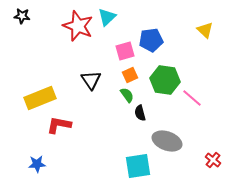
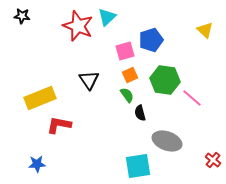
blue pentagon: rotated 10 degrees counterclockwise
black triangle: moved 2 px left
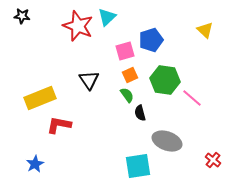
blue star: moved 2 px left; rotated 24 degrees counterclockwise
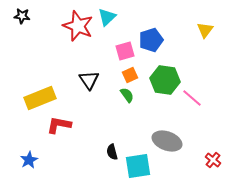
yellow triangle: rotated 24 degrees clockwise
black semicircle: moved 28 px left, 39 px down
blue star: moved 6 px left, 4 px up
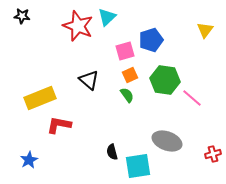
black triangle: rotated 15 degrees counterclockwise
red cross: moved 6 px up; rotated 35 degrees clockwise
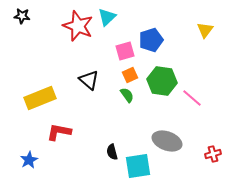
green hexagon: moved 3 px left, 1 px down
red L-shape: moved 7 px down
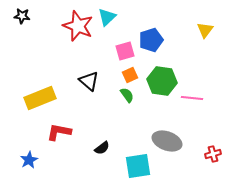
black triangle: moved 1 px down
pink line: rotated 35 degrees counterclockwise
black semicircle: moved 10 px left, 4 px up; rotated 112 degrees counterclockwise
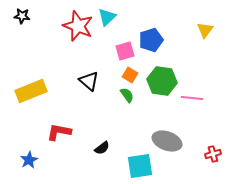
orange square: rotated 35 degrees counterclockwise
yellow rectangle: moved 9 px left, 7 px up
cyan square: moved 2 px right
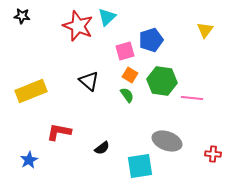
red cross: rotated 21 degrees clockwise
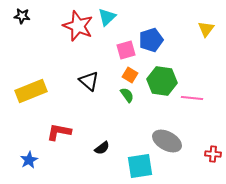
yellow triangle: moved 1 px right, 1 px up
pink square: moved 1 px right, 1 px up
gray ellipse: rotated 8 degrees clockwise
